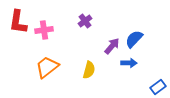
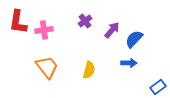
purple arrow: moved 16 px up
orange trapezoid: rotated 90 degrees clockwise
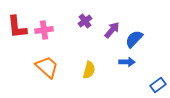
red L-shape: moved 1 px left, 5 px down; rotated 15 degrees counterclockwise
blue arrow: moved 2 px left, 1 px up
orange trapezoid: rotated 10 degrees counterclockwise
blue rectangle: moved 2 px up
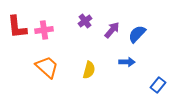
blue semicircle: moved 3 px right, 5 px up
blue rectangle: rotated 14 degrees counterclockwise
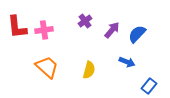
blue arrow: rotated 21 degrees clockwise
blue rectangle: moved 9 px left, 1 px down
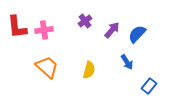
blue arrow: rotated 35 degrees clockwise
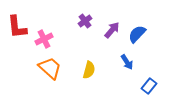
pink cross: moved 9 px down; rotated 18 degrees counterclockwise
orange trapezoid: moved 3 px right, 1 px down
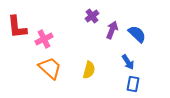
purple cross: moved 7 px right, 5 px up
purple arrow: rotated 18 degrees counterclockwise
blue semicircle: rotated 90 degrees clockwise
blue arrow: moved 1 px right
blue rectangle: moved 16 px left, 2 px up; rotated 28 degrees counterclockwise
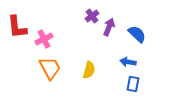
purple arrow: moved 3 px left, 3 px up
blue arrow: rotated 133 degrees clockwise
orange trapezoid: rotated 20 degrees clockwise
